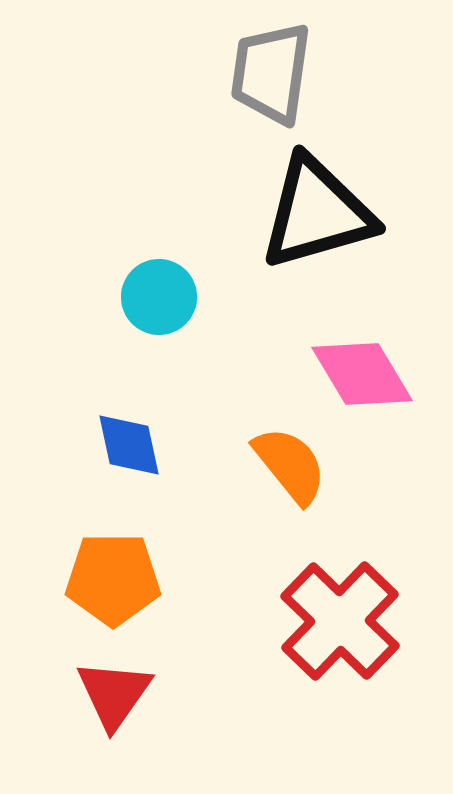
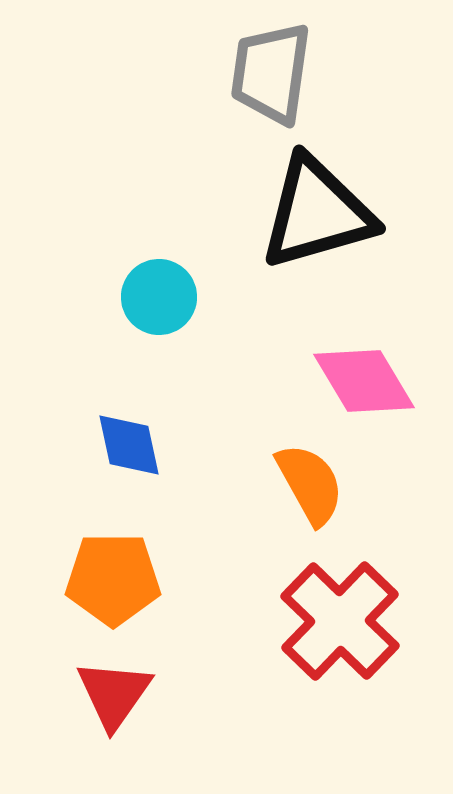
pink diamond: moved 2 px right, 7 px down
orange semicircle: moved 20 px right, 19 px down; rotated 10 degrees clockwise
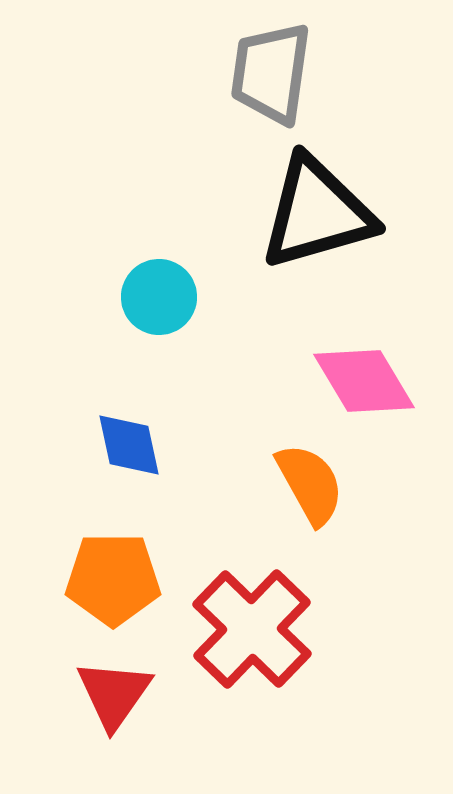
red cross: moved 88 px left, 8 px down
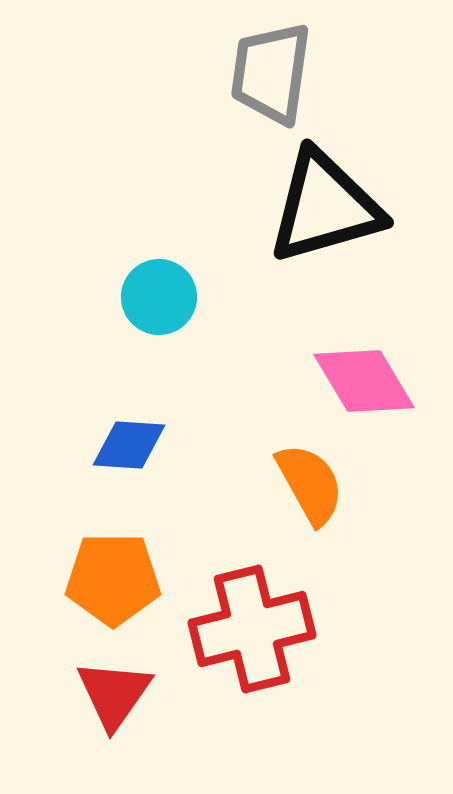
black triangle: moved 8 px right, 6 px up
blue diamond: rotated 74 degrees counterclockwise
red cross: rotated 32 degrees clockwise
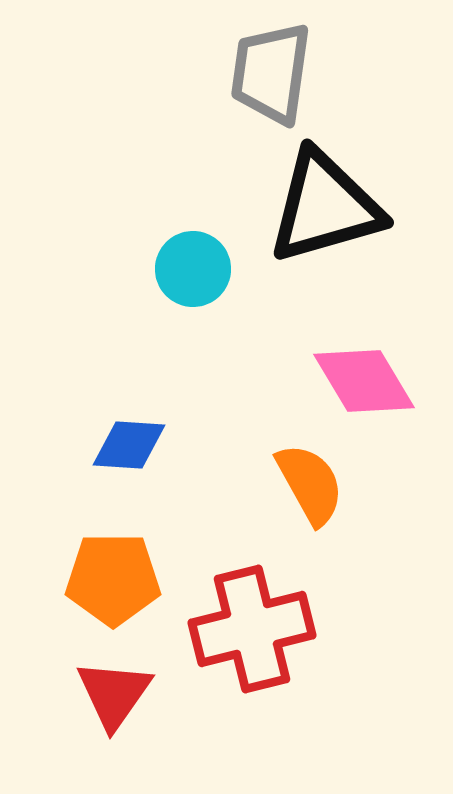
cyan circle: moved 34 px right, 28 px up
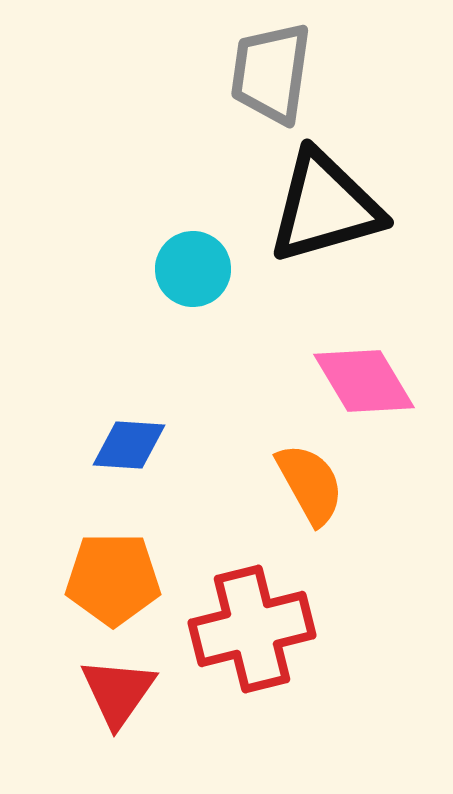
red triangle: moved 4 px right, 2 px up
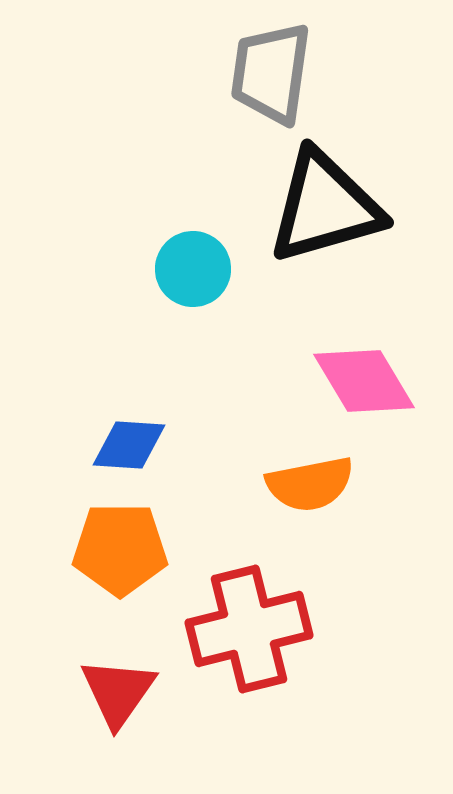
orange semicircle: rotated 108 degrees clockwise
orange pentagon: moved 7 px right, 30 px up
red cross: moved 3 px left
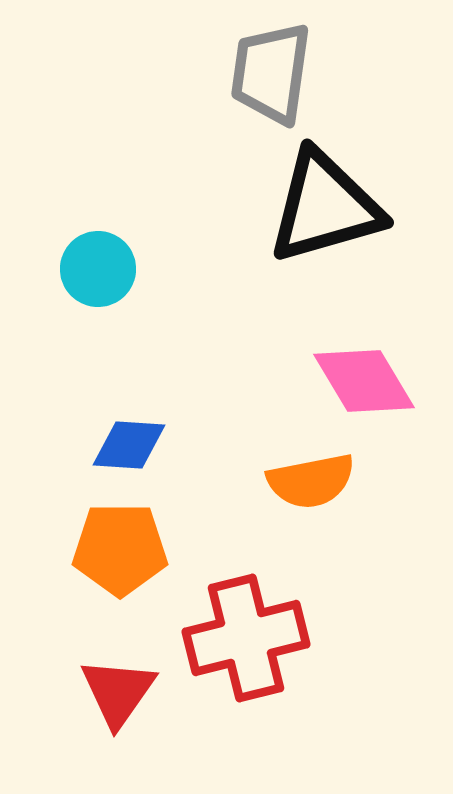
cyan circle: moved 95 px left
orange semicircle: moved 1 px right, 3 px up
red cross: moved 3 px left, 9 px down
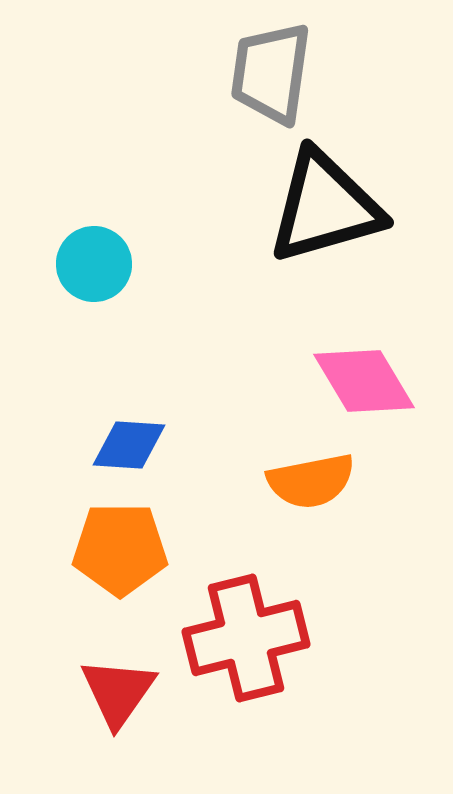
cyan circle: moved 4 px left, 5 px up
